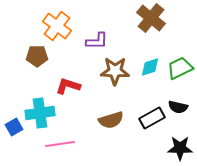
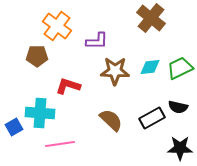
cyan diamond: rotated 10 degrees clockwise
cyan cross: rotated 12 degrees clockwise
brown semicircle: rotated 120 degrees counterclockwise
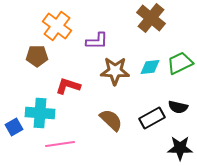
green trapezoid: moved 5 px up
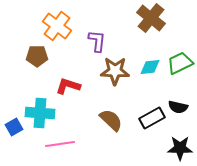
purple L-shape: rotated 85 degrees counterclockwise
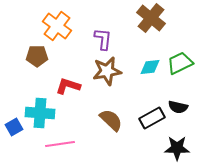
purple L-shape: moved 6 px right, 2 px up
brown star: moved 8 px left; rotated 12 degrees counterclockwise
black star: moved 3 px left
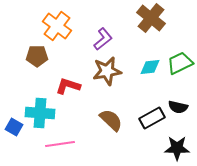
purple L-shape: rotated 45 degrees clockwise
blue square: rotated 30 degrees counterclockwise
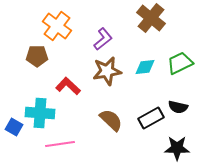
cyan diamond: moved 5 px left
red L-shape: rotated 25 degrees clockwise
black rectangle: moved 1 px left
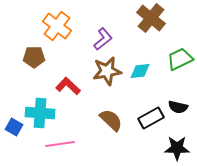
brown pentagon: moved 3 px left, 1 px down
green trapezoid: moved 4 px up
cyan diamond: moved 5 px left, 4 px down
